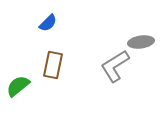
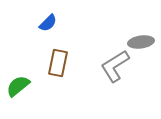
brown rectangle: moved 5 px right, 2 px up
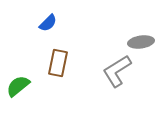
gray L-shape: moved 2 px right, 5 px down
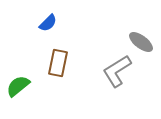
gray ellipse: rotated 45 degrees clockwise
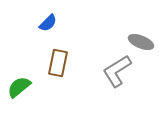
gray ellipse: rotated 15 degrees counterclockwise
green semicircle: moved 1 px right, 1 px down
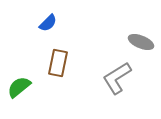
gray L-shape: moved 7 px down
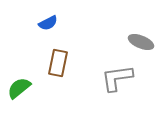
blue semicircle: rotated 18 degrees clockwise
gray L-shape: rotated 24 degrees clockwise
green semicircle: moved 1 px down
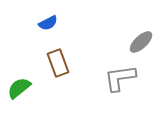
gray ellipse: rotated 65 degrees counterclockwise
brown rectangle: rotated 32 degrees counterclockwise
gray L-shape: moved 3 px right
